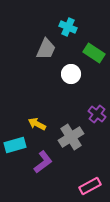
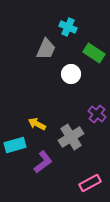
pink rectangle: moved 3 px up
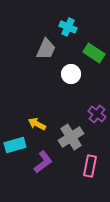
pink rectangle: moved 17 px up; rotated 50 degrees counterclockwise
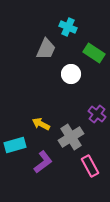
yellow arrow: moved 4 px right
pink rectangle: rotated 40 degrees counterclockwise
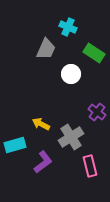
purple cross: moved 2 px up
pink rectangle: rotated 15 degrees clockwise
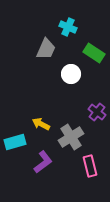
cyan rectangle: moved 3 px up
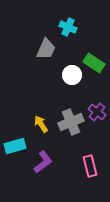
green rectangle: moved 10 px down
white circle: moved 1 px right, 1 px down
yellow arrow: rotated 30 degrees clockwise
gray cross: moved 15 px up; rotated 10 degrees clockwise
cyan rectangle: moved 4 px down
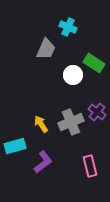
white circle: moved 1 px right
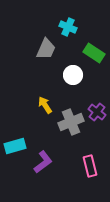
green rectangle: moved 10 px up
yellow arrow: moved 4 px right, 19 px up
